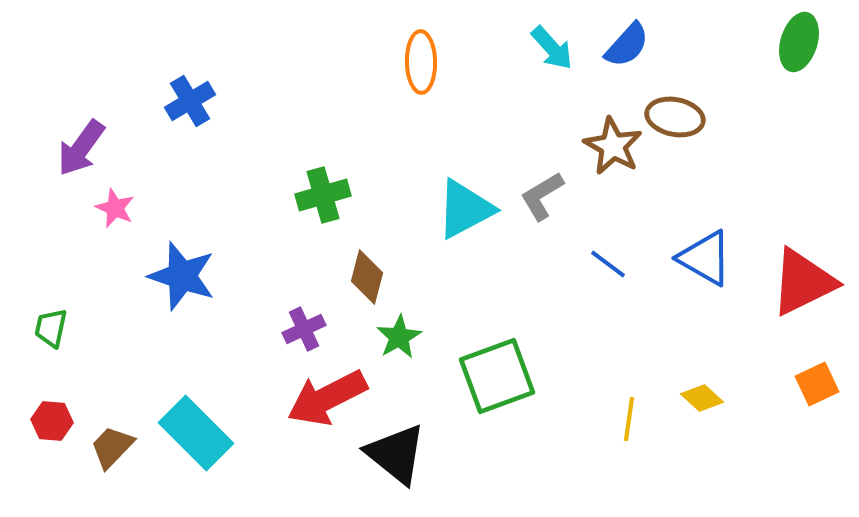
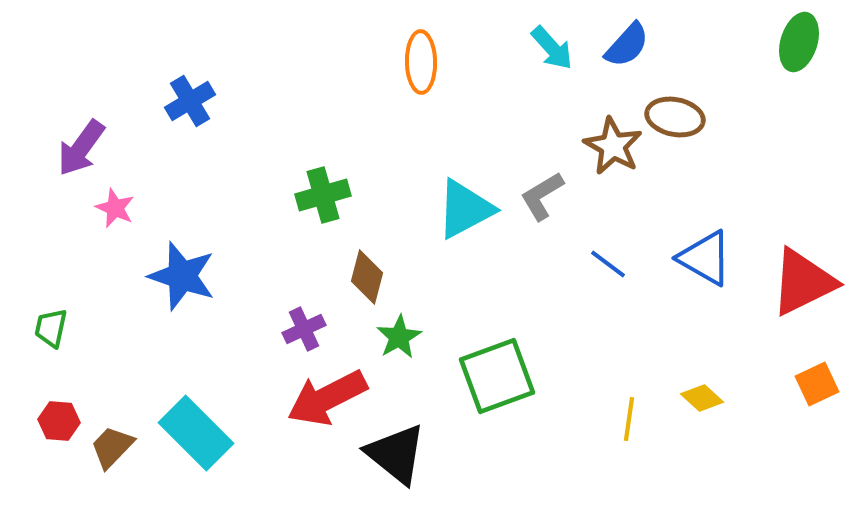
red hexagon: moved 7 px right
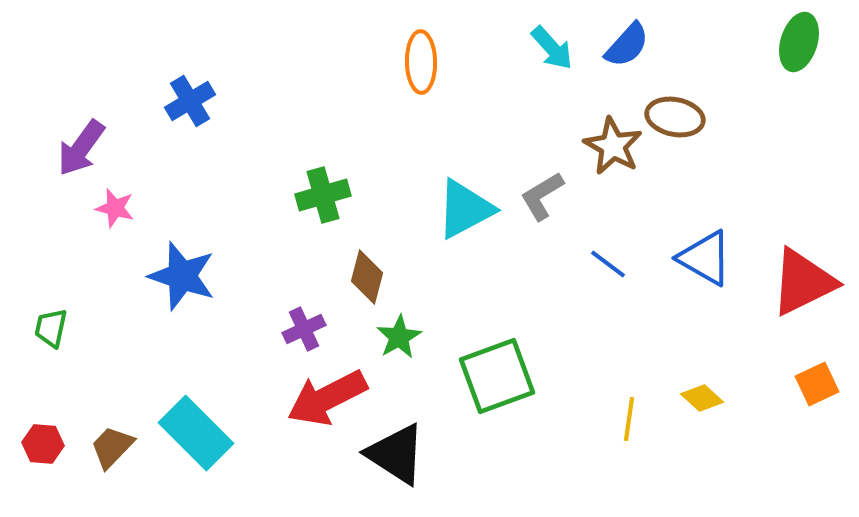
pink star: rotated 9 degrees counterclockwise
red hexagon: moved 16 px left, 23 px down
black triangle: rotated 6 degrees counterclockwise
